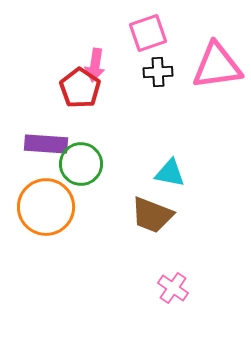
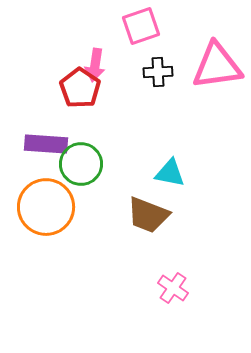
pink square: moved 7 px left, 7 px up
brown trapezoid: moved 4 px left
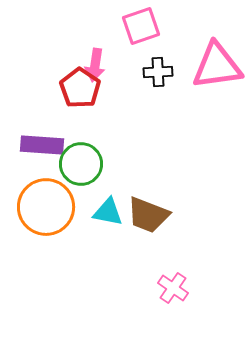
purple rectangle: moved 4 px left, 1 px down
cyan triangle: moved 62 px left, 39 px down
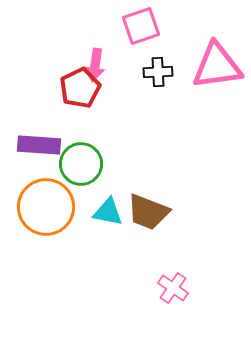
red pentagon: rotated 12 degrees clockwise
purple rectangle: moved 3 px left
brown trapezoid: moved 3 px up
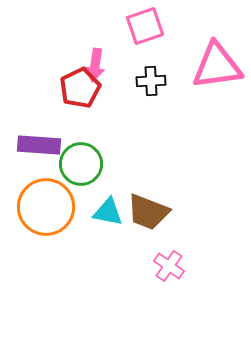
pink square: moved 4 px right
black cross: moved 7 px left, 9 px down
pink cross: moved 4 px left, 22 px up
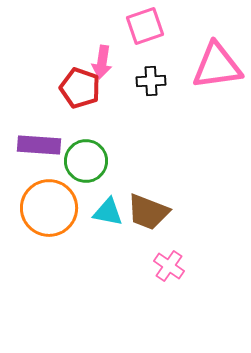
pink arrow: moved 7 px right, 3 px up
red pentagon: rotated 27 degrees counterclockwise
green circle: moved 5 px right, 3 px up
orange circle: moved 3 px right, 1 px down
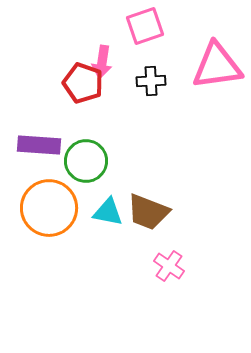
red pentagon: moved 3 px right, 5 px up
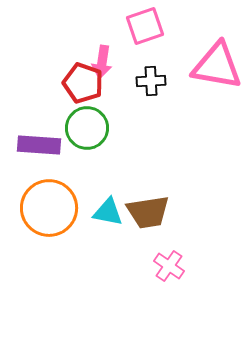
pink triangle: rotated 18 degrees clockwise
green circle: moved 1 px right, 33 px up
brown trapezoid: rotated 30 degrees counterclockwise
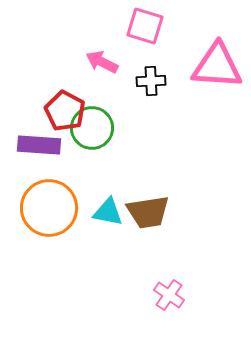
pink square: rotated 36 degrees clockwise
pink arrow: rotated 108 degrees clockwise
pink triangle: rotated 6 degrees counterclockwise
red pentagon: moved 18 px left, 28 px down; rotated 9 degrees clockwise
green circle: moved 5 px right
pink cross: moved 29 px down
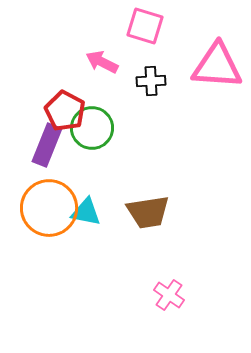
purple rectangle: moved 8 px right; rotated 72 degrees counterclockwise
cyan triangle: moved 22 px left
